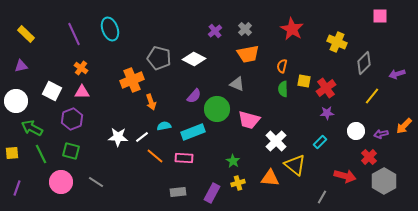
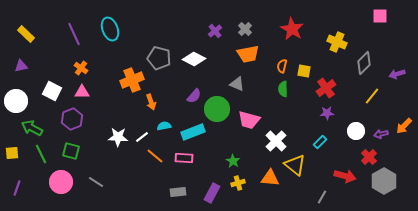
yellow square at (304, 81): moved 10 px up
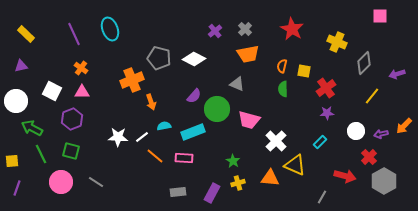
yellow square at (12, 153): moved 8 px down
yellow triangle at (295, 165): rotated 15 degrees counterclockwise
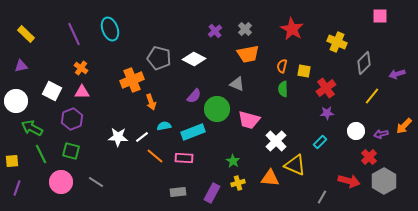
red arrow at (345, 176): moved 4 px right, 5 px down
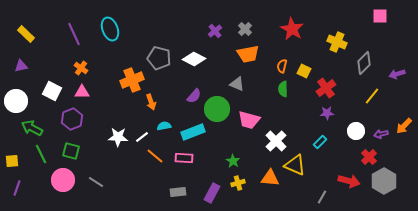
yellow square at (304, 71): rotated 16 degrees clockwise
pink circle at (61, 182): moved 2 px right, 2 px up
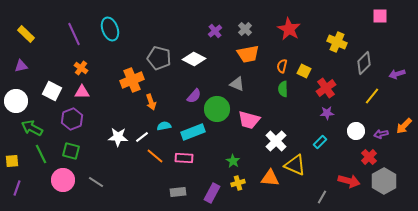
red star at (292, 29): moved 3 px left
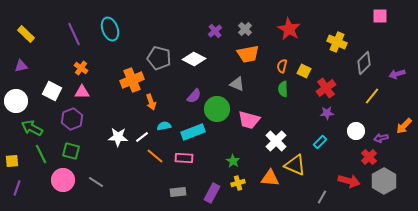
purple arrow at (381, 134): moved 4 px down
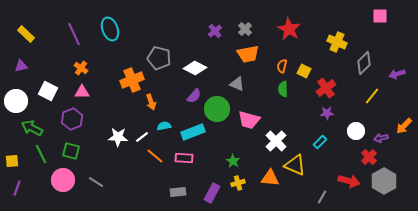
white diamond at (194, 59): moved 1 px right, 9 px down
white square at (52, 91): moved 4 px left
